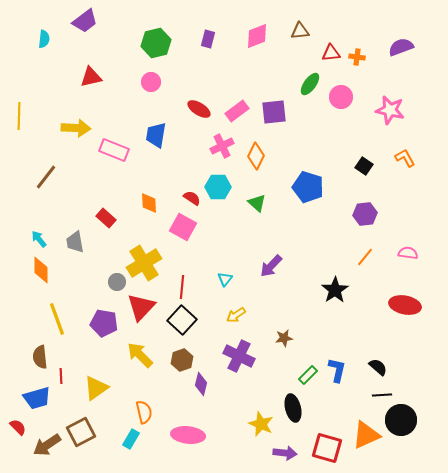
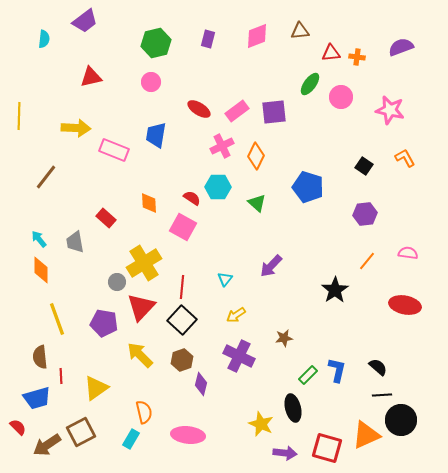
orange line at (365, 257): moved 2 px right, 4 px down
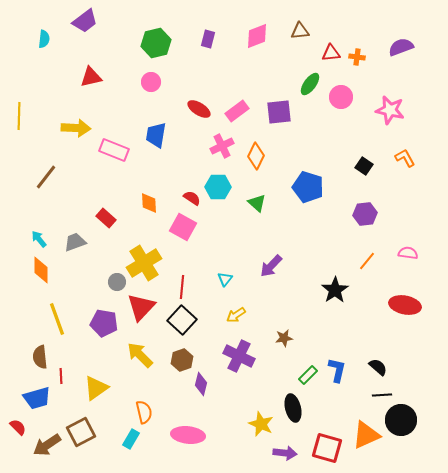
purple square at (274, 112): moved 5 px right
gray trapezoid at (75, 242): rotated 80 degrees clockwise
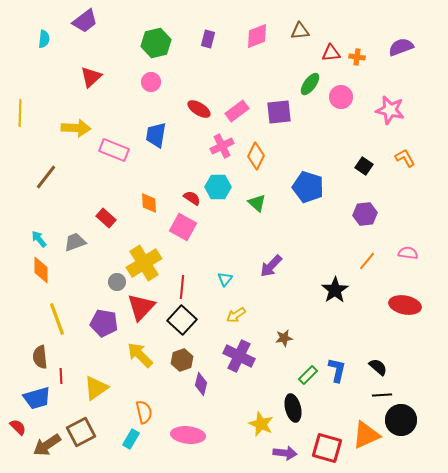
red triangle at (91, 77): rotated 30 degrees counterclockwise
yellow line at (19, 116): moved 1 px right, 3 px up
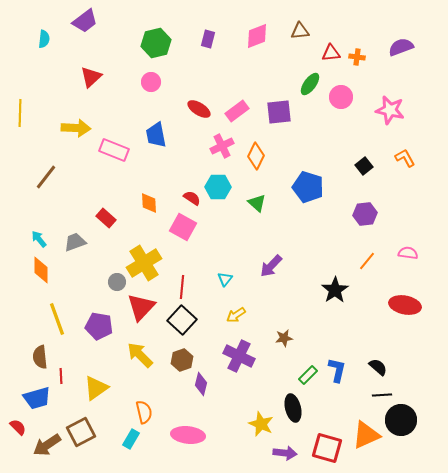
blue trapezoid at (156, 135): rotated 20 degrees counterclockwise
black square at (364, 166): rotated 18 degrees clockwise
purple pentagon at (104, 323): moved 5 px left, 3 px down
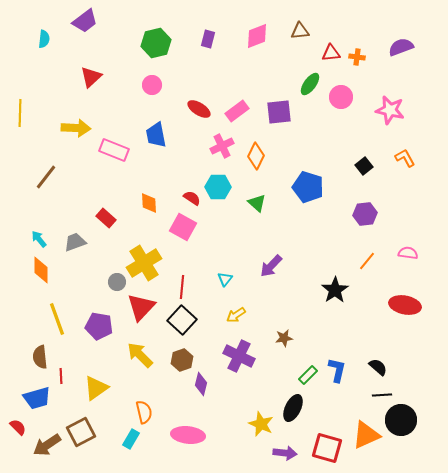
pink circle at (151, 82): moved 1 px right, 3 px down
black ellipse at (293, 408): rotated 40 degrees clockwise
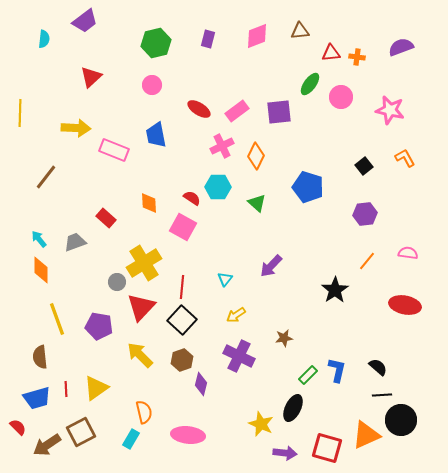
red line at (61, 376): moved 5 px right, 13 px down
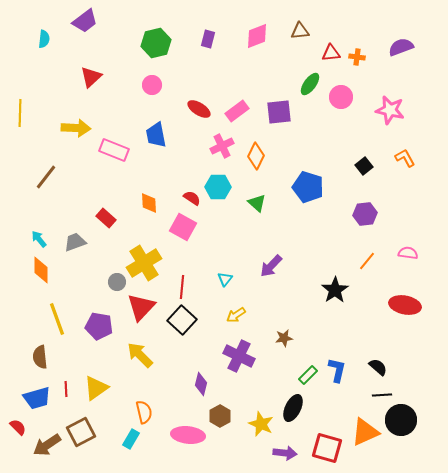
brown hexagon at (182, 360): moved 38 px right, 56 px down; rotated 10 degrees counterclockwise
orange triangle at (366, 435): moved 1 px left, 3 px up
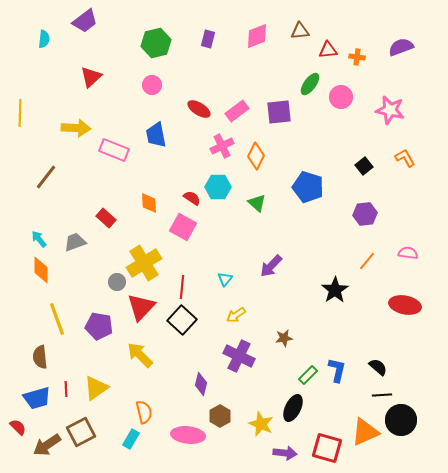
red triangle at (331, 53): moved 3 px left, 3 px up
